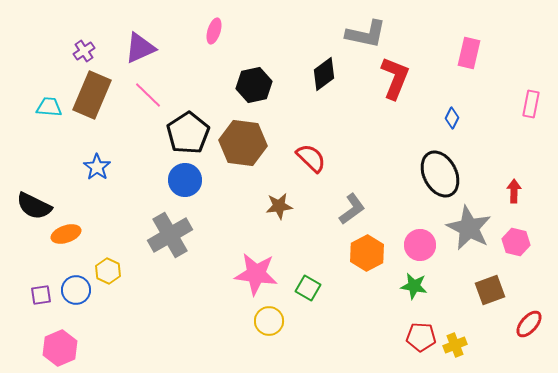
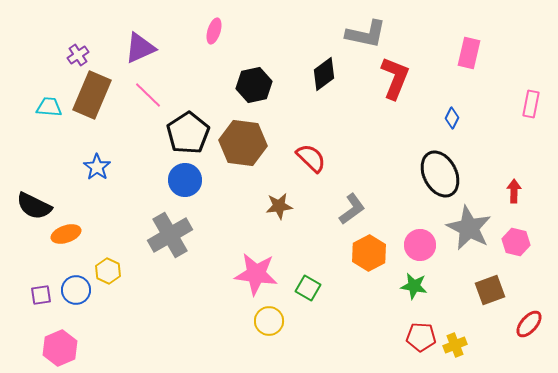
purple cross at (84, 51): moved 6 px left, 4 px down
orange hexagon at (367, 253): moved 2 px right
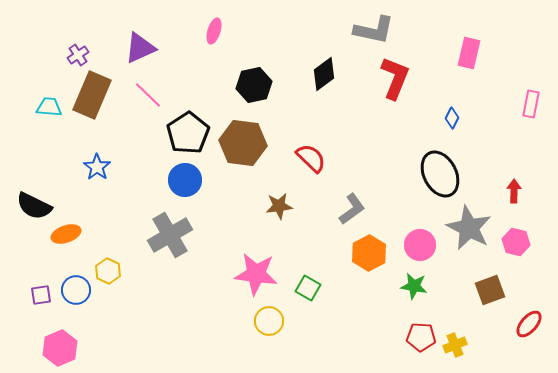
gray L-shape at (366, 34): moved 8 px right, 4 px up
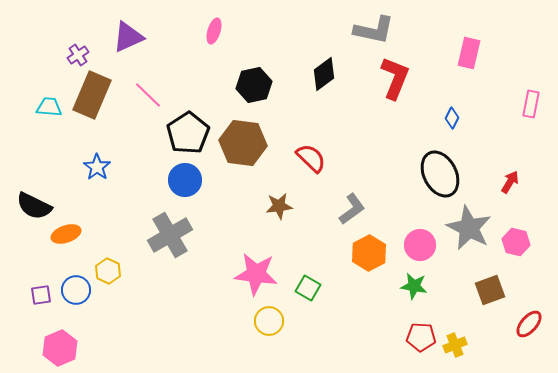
purple triangle at (140, 48): moved 12 px left, 11 px up
red arrow at (514, 191): moved 4 px left, 9 px up; rotated 30 degrees clockwise
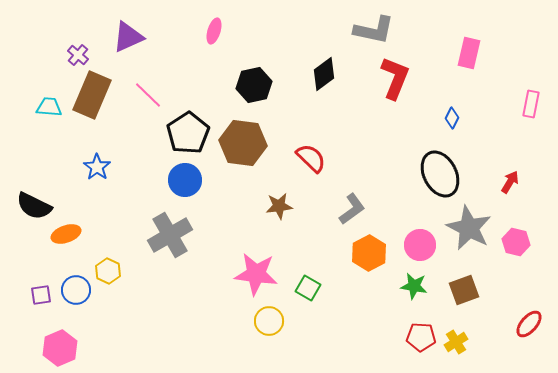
purple cross at (78, 55): rotated 15 degrees counterclockwise
brown square at (490, 290): moved 26 px left
yellow cross at (455, 345): moved 1 px right, 3 px up; rotated 10 degrees counterclockwise
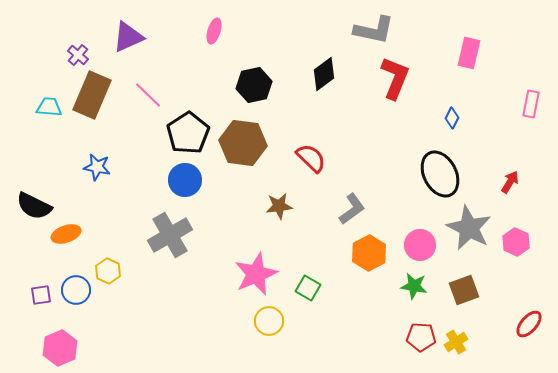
blue star at (97, 167): rotated 24 degrees counterclockwise
pink hexagon at (516, 242): rotated 12 degrees clockwise
pink star at (256, 274): rotated 30 degrees counterclockwise
